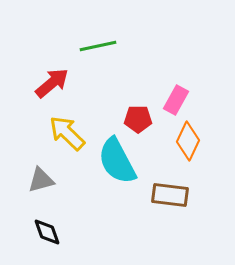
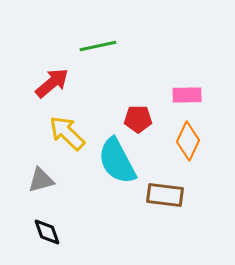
pink rectangle: moved 11 px right, 5 px up; rotated 60 degrees clockwise
brown rectangle: moved 5 px left
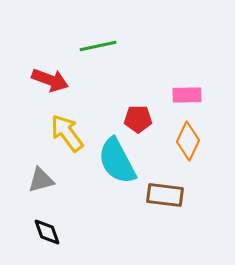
red arrow: moved 2 px left, 3 px up; rotated 60 degrees clockwise
yellow arrow: rotated 9 degrees clockwise
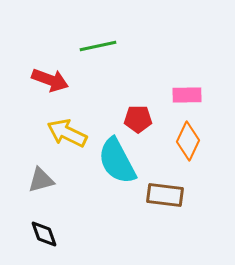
yellow arrow: rotated 27 degrees counterclockwise
black diamond: moved 3 px left, 2 px down
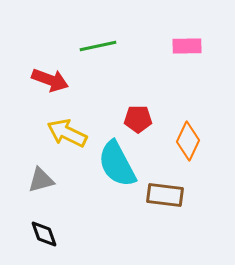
pink rectangle: moved 49 px up
cyan semicircle: moved 3 px down
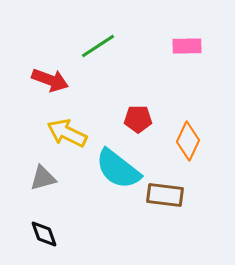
green line: rotated 21 degrees counterclockwise
cyan semicircle: moved 1 px right, 5 px down; rotated 24 degrees counterclockwise
gray triangle: moved 2 px right, 2 px up
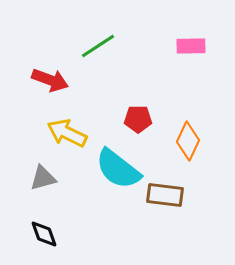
pink rectangle: moved 4 px right
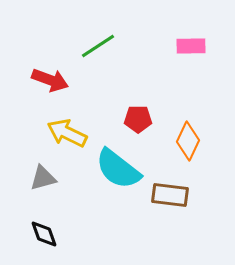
brown rectangle: moved 5 px right
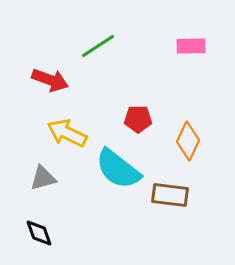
black diamond: moved 5 px left, 1 px up
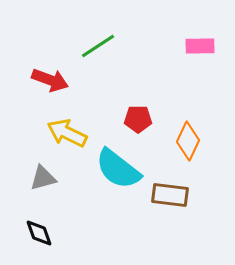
pink rectangle: moved 9 px right
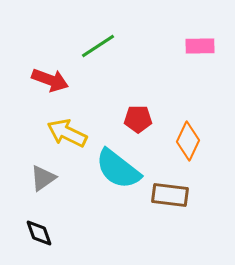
gray triangle: rotated 20 degrees counterclockwise
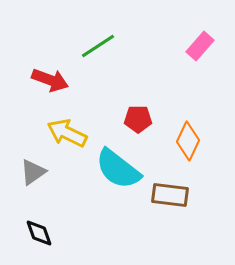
pink rectangle: rotated 48 degrees counterclockwise
gray triangle: moved 10 px left, 6 px up
